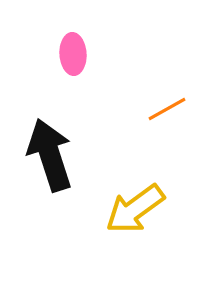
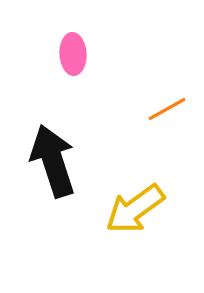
black arrow: moved 3 px right, 6 px down
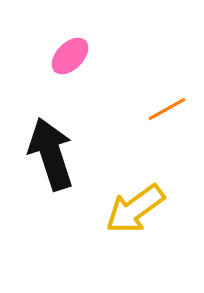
pink ellipse: moved 3 px left, 2 px down; rotated 48 degrees clockwise
black arrow: moved 2 px left, 7 px up
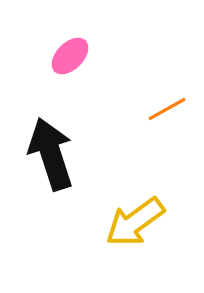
yellow arrow: moved 13 px down
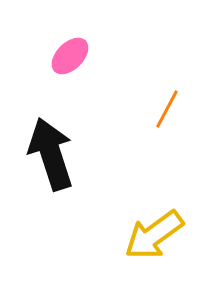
orange line: rotated 33 degrees counterclockwise
yellow arrow: moved 19 px right, 13 px down
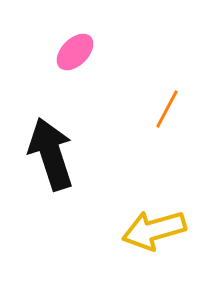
pink ellipse: moved 5 px right, 4 px up
yellow arrow: moved 5 px up; rotated 20 degrees clockwise
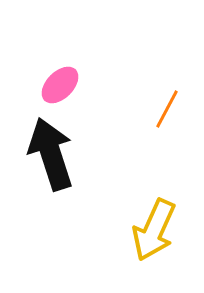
pink ellipse: moved 15 px left, 33 px down
yellow arrow: rotated 50 degrees counterclockwise
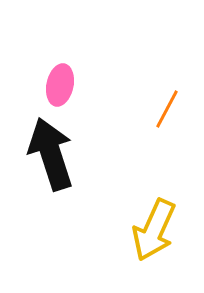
pink ellipse: rotated 33 degrees counterclockwise
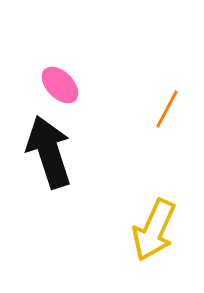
pink ellipse: rotated 57 degrees counterclockwise
black arrow: moved 2 px left, 2 px up
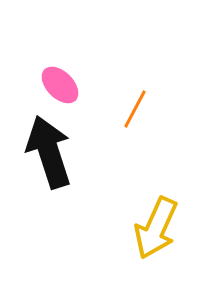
orange line: moved 32 px left
yellow arrow: moved 2 px right, 2 px up
